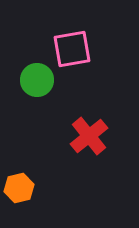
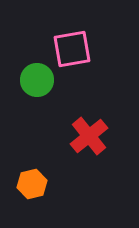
orange hexagon: moved 13 px right, 4 px up
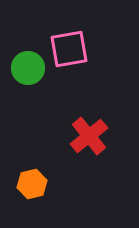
pink square: moved 3 px left
green circle: moved 9 px left, 12 px up
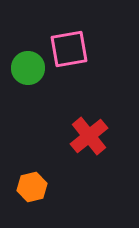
orange hexagon: moved 3 px down
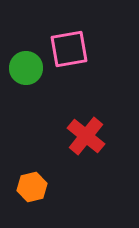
green circle: moved 2 px left
red cross: moved 3 px left; rotated 12 degrees counterclockwise
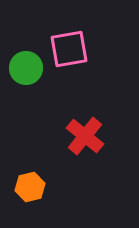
red cross: moved 1 px left
orange hexagon: moved 2 px left
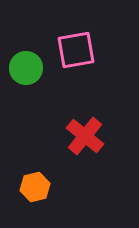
pink square: moved 7 px right, 1 px down
orange hexagon: moved 5 px right
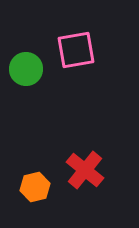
green circle: moved 1 px down
red cross: moved 34 px down
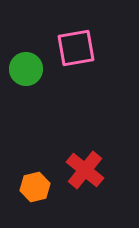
pink square: moved 2 px up
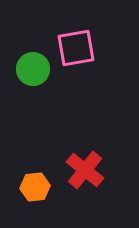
green circle: moved 7 px right
orange hexagon: rotated 8 degrees clockwise
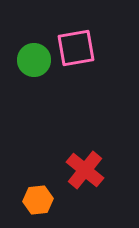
green circle: moved 1 px right, 9 px up
orange hexagon: moved 3 px right, 13 px down
